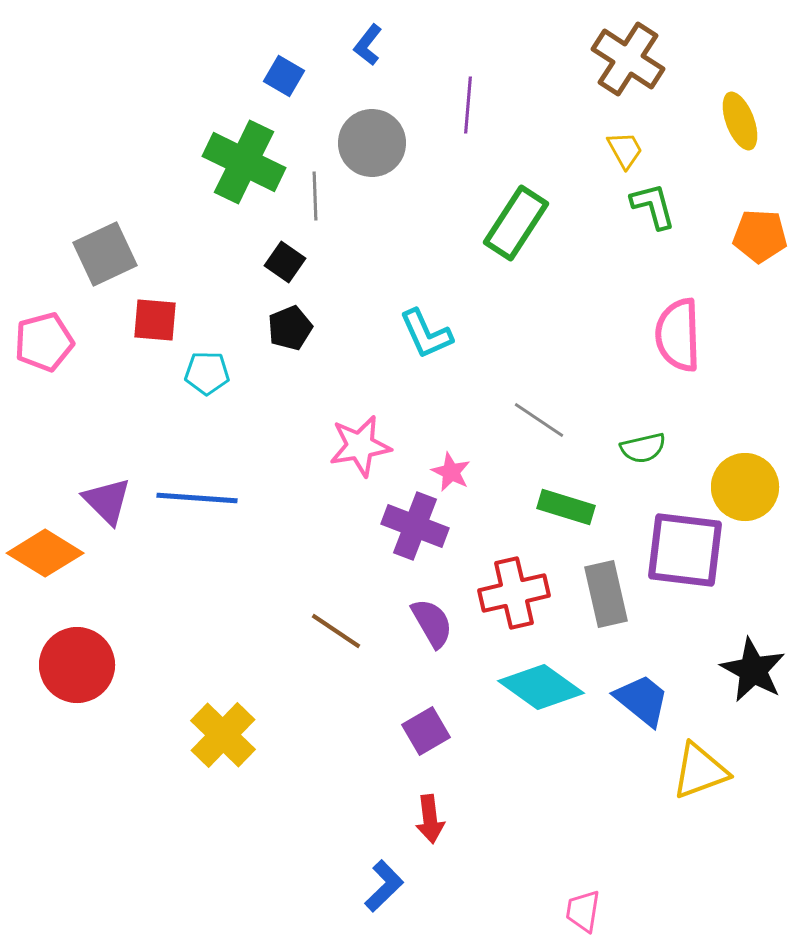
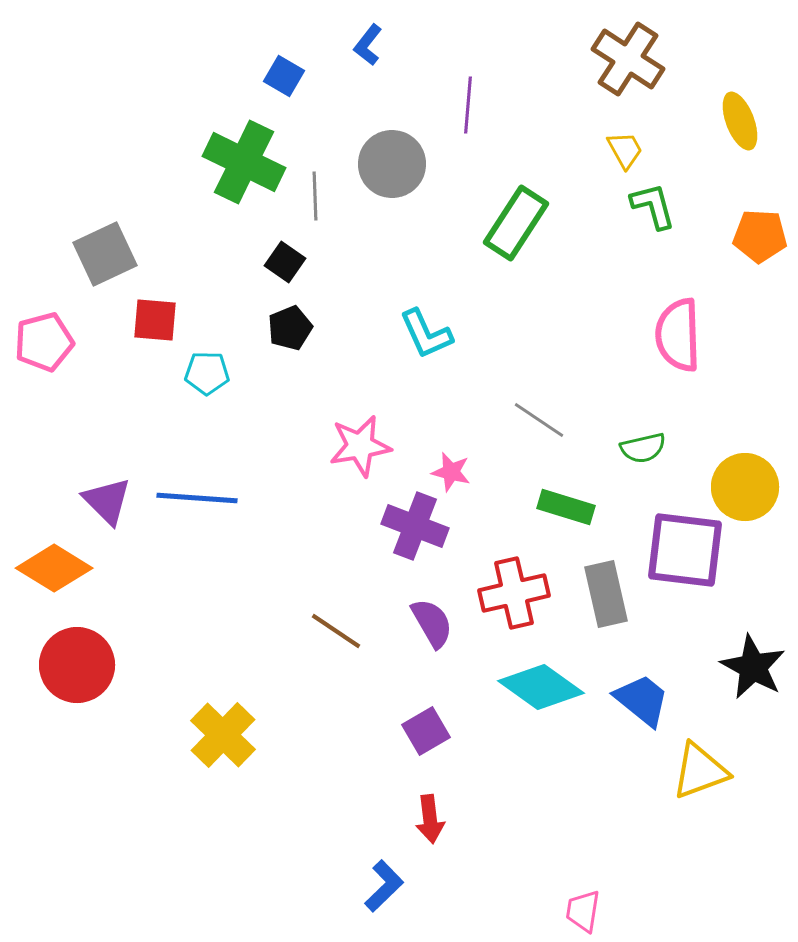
gray circle at (372, 143): moved 20 px right, 21 px down
pink star at (451, 472): rotated 12 degrees counterclockwise
orange diamond at (45, 553): moved 9 px right, 15 px down
black star at (753, 670): moved 3 px up
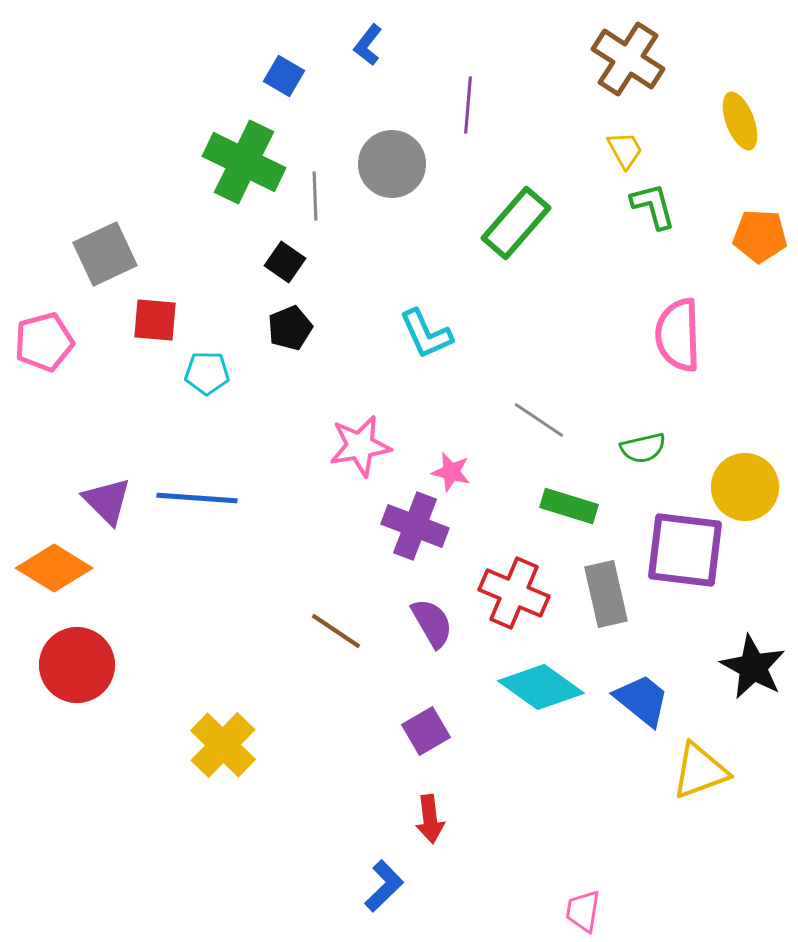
green rectangle at (516, 223): rotated 8 degrees clockwise
green rectangle at (566, 507): moved 3 px right, 1 px up
red cross at (514, 593): rotated 36 degrees clockwise
yellow cross at (223, 735): moved 10 px down
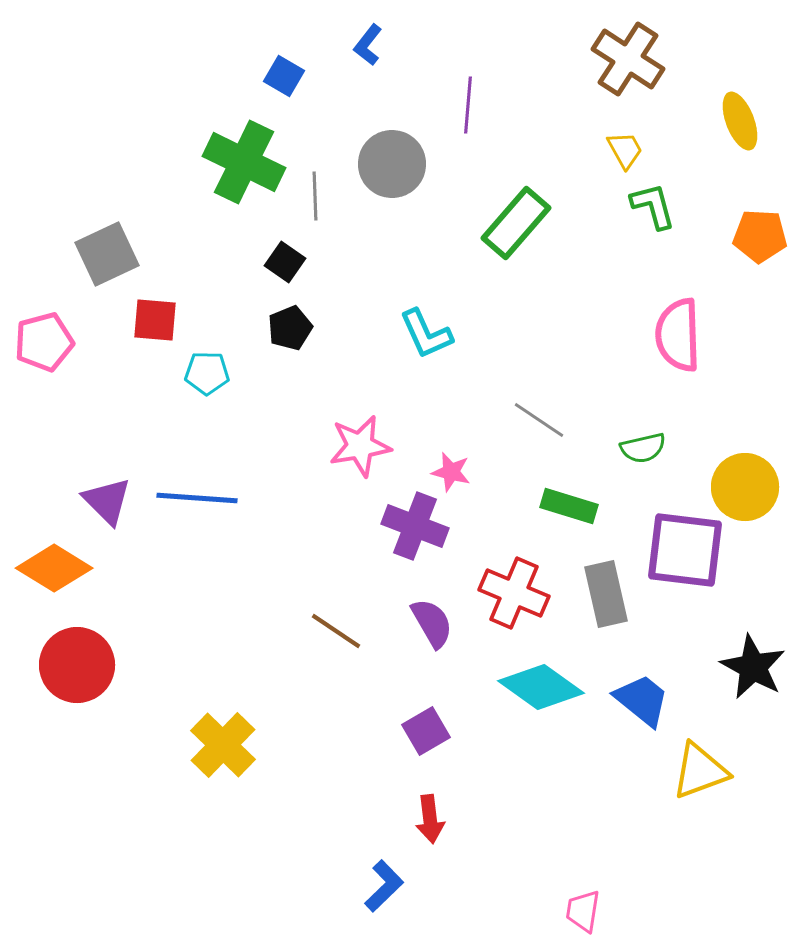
gray square at (105, 254): moved 2 px right
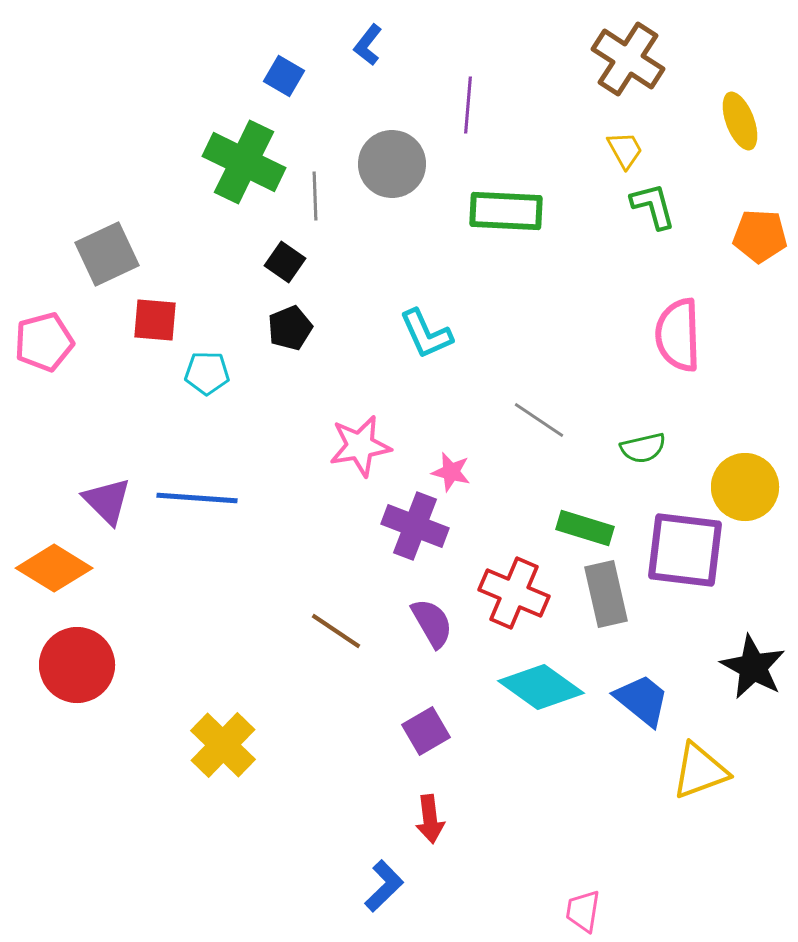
green rectangle at (516, 223): moved 10 px left, 12 px up; rotated 52 degrees clockwise
green rectangle at (569, 506): moved 16 px right, 22 px down
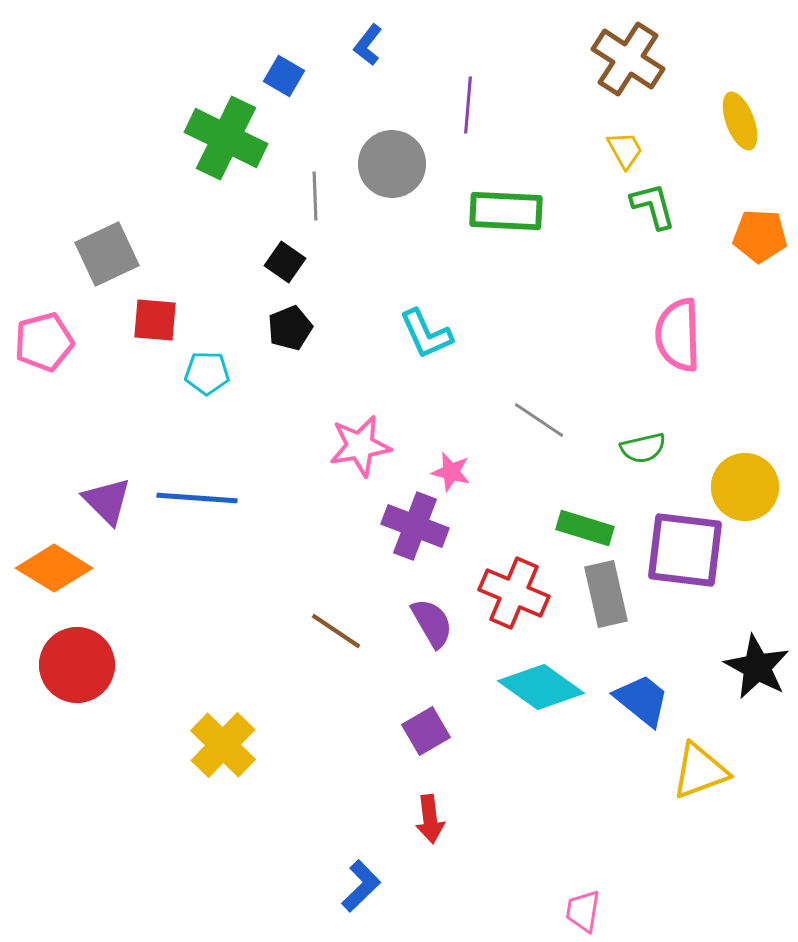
green cross at (244, 162): moved 18 px left, 24 px up
black star at (753, 667): moved 4 px right
blue L-shape at (384, 886): moved 23 px left
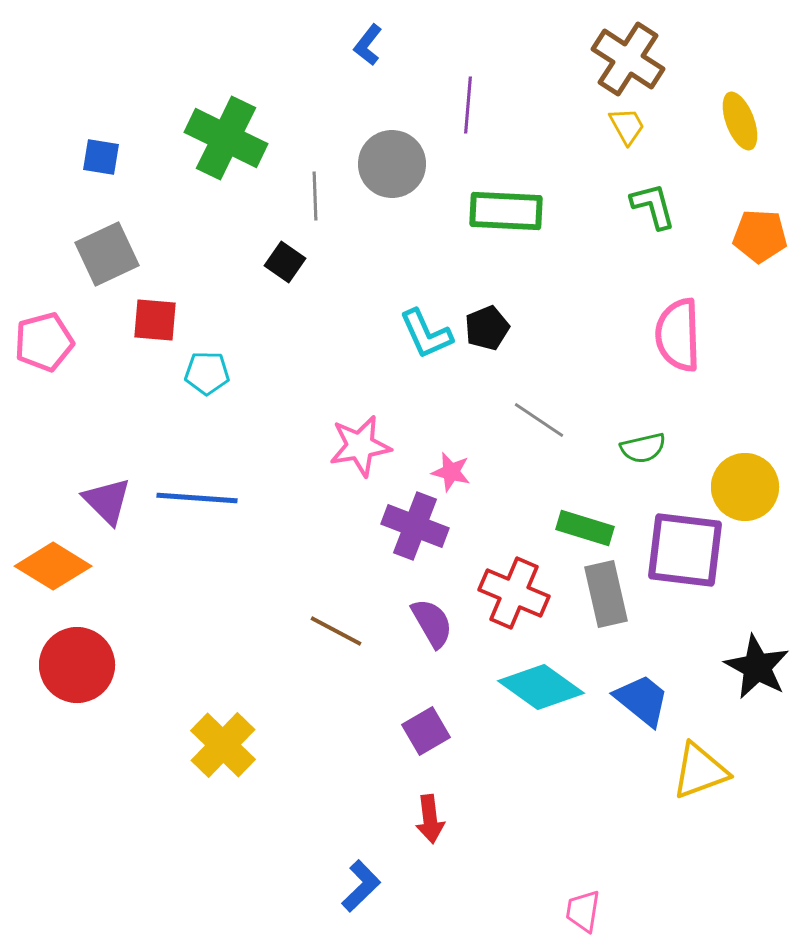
blue square at (284, 76): moved 183 px left, 81 px down; rotated 21 degrees counterclockwise
yellow trapezoid at (625, 150): moved 2 px right, 24 px up
black pentagon at (290, 328): moved 197 px right
orange diamond at (54, 568): moved 1 px left, 2 px up
brown line at (336, 631): rotated 6 degrees counterclockwise
